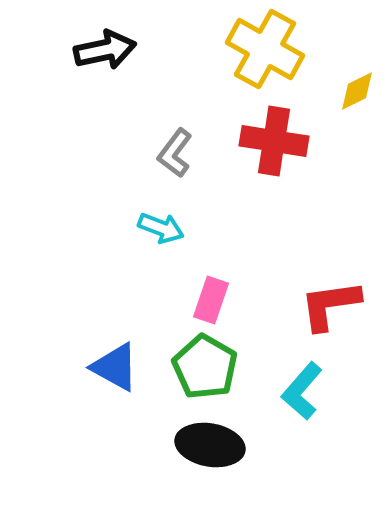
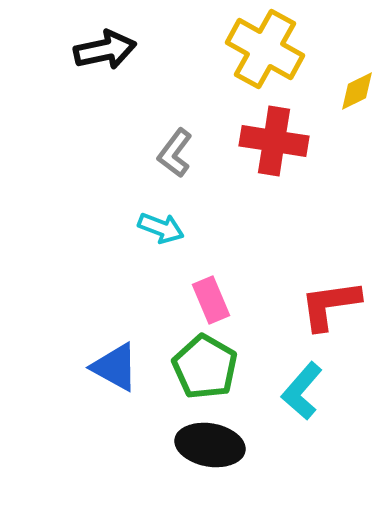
pink rectangle: rotated 42 degrees counterclockwise
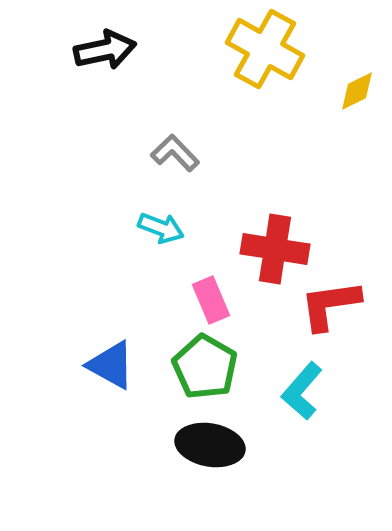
red cross: moved 1 px right, 108 px down
gray L-shape: rotated 99 degrees clockwise
blue triangle: moved 4 px left, 2 px up
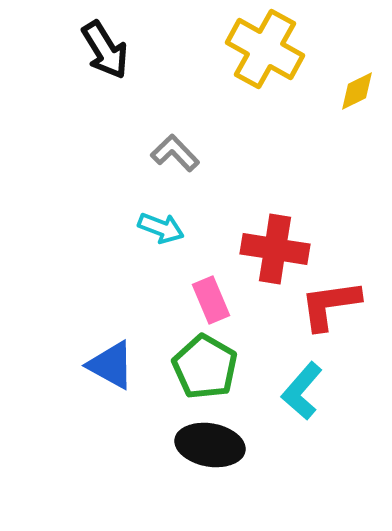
black arrow: rotated 70 degrees clockwise
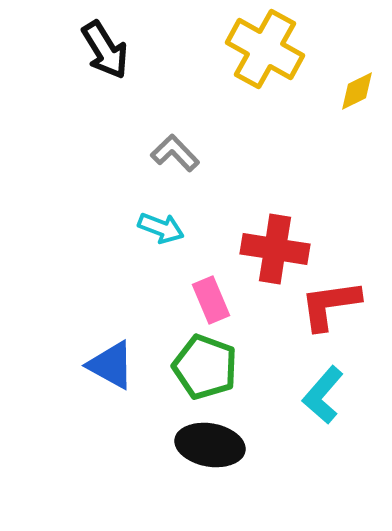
green pentagon: rotated 10 degrees counterclockwise
cyan L-shape: moved 21 px right, 4 px down
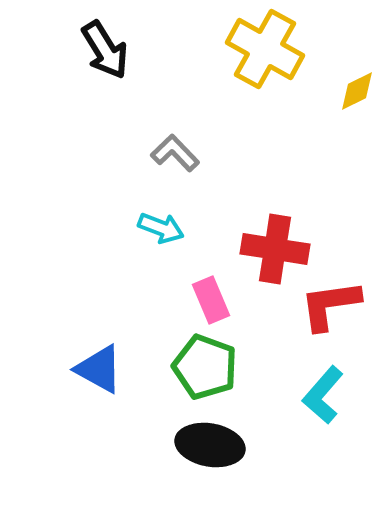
blue triangle: moved 12 px left, 4 px down
